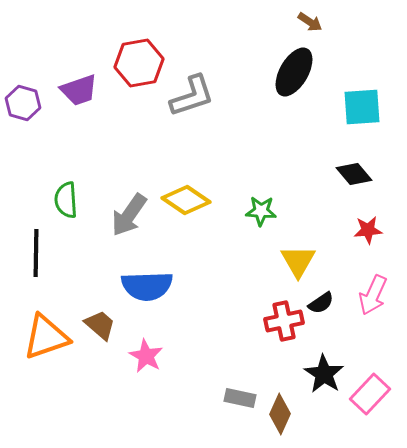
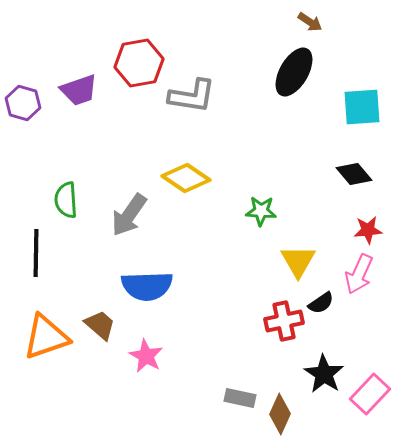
gray L-shape: rotated 27 degrees clockwise
yellow diamond: moved 22 px up
pink arrow: moved 14 px left, 21 px up
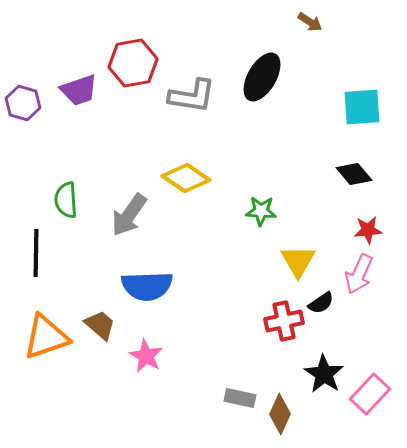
red hexagon: moved 6 px left
black ellipse: moved 32 px left, 5 px down
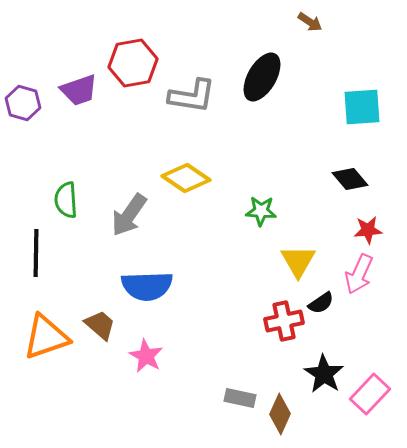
black diamond: moved 4 px left, 5 px down
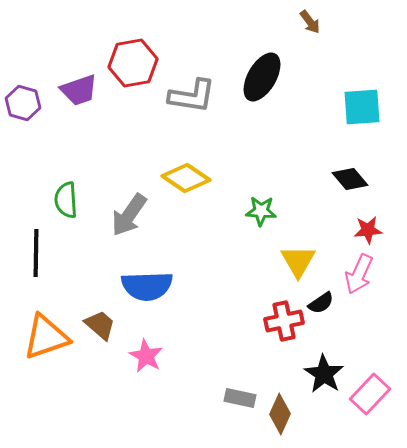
brown arrow: rotated 20 degrees clockwise
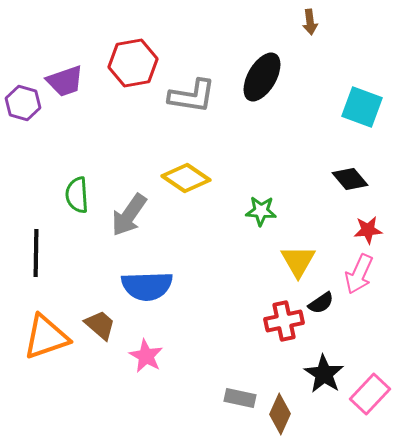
brown arrow: rotated 30 degrees clockwise
purple trapezoid: moved 14 px left, 9 px up
cyan square: rotated 24 degrees clockwise
green semicircle: moved 11 px right, 5 px up
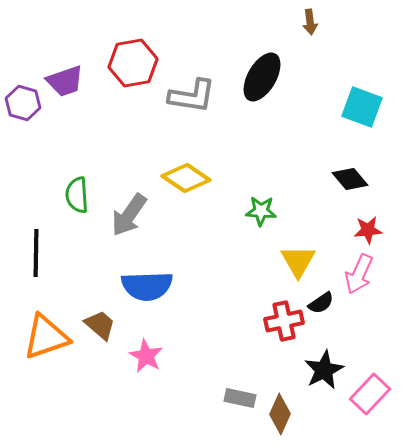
black star: moved 4 px up; rotated 12 degrees clockwise
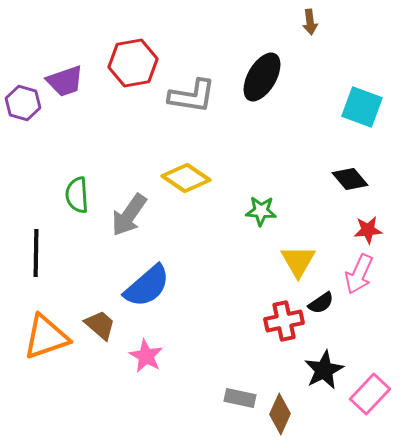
blue semicircle: rotated 39 degrees counterclockwise
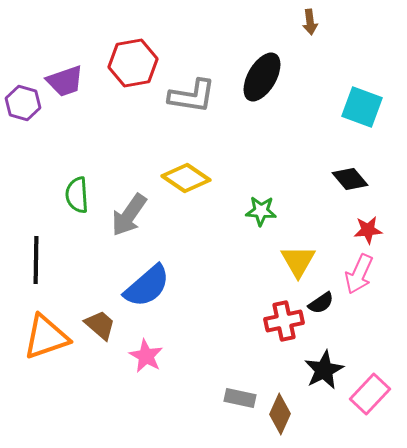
black line: moved 7 px down
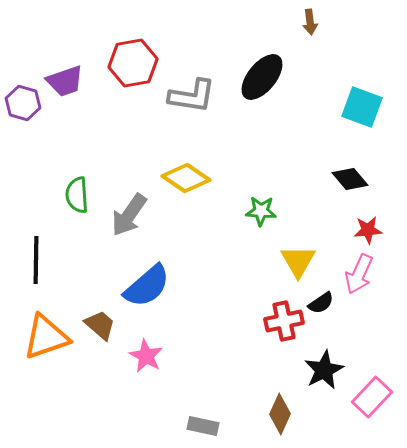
black ellipse: rotated 9 degrees clockwise
pink rectangle: moved 2 px right, 3 px down
gray rectangle: moved 37 px left, 28 px down
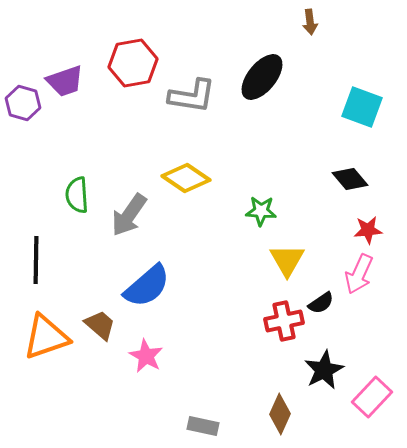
yellow triangle: moved 11 px left, 1 px up
